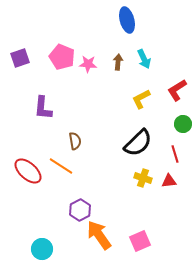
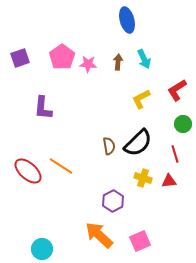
pink pentagon: rotated 15 degrees clockwise
brown semicircle: moved 34 px right, 5 px down
purple hexagon: moved 33 px right, 9 px up
orange arrow: rotated 12 degrees counterclockwise
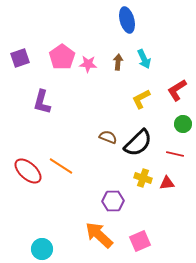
purple L-shape: moved 1 px left, 6 px up; rotated 10 degrees clockwise
brown semicircle: moved 1 px left, 9 px up; rotated 60 degrees counterclockwise
red line: rotated 60 degrees counterclockwise
red triangle: moved 2 px left, 2 px down
purple hexagon: rotated 25 degrees clockwise
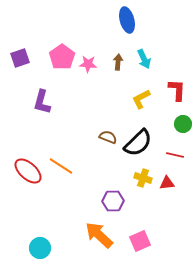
red L-shape: rotated 125 degrees clockwise
red line: moved 1 px down
cyan circle: moved 2 px left, 1 px up
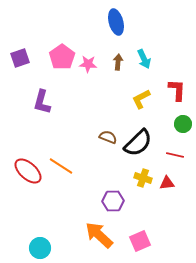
blue ellipse: moved 11 px left, 2 px down
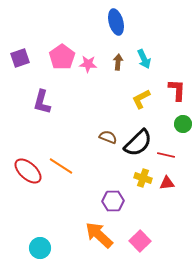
red line: moved 9 px left
pink square: rotated 20 degrees counterclockwise
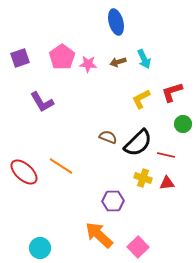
brown arrow: rotated 112 degrees counterclockwise
red L-shape: moved 5 px left, 2 px down; rotated 110 degrees counterclockwise
purple L-shape: rotated 45 degrees counterclockwise
red ellipse: moved 4 px left, 1 px down
pink square: moved 2 px left, 6 px down
